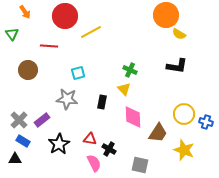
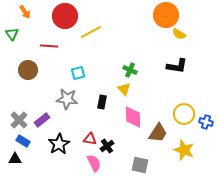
black cross: moved 2 px left, 3 px up; rotated 24 degrees clockwise
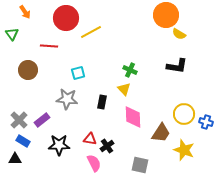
red circle: moved 1 px right, 2 px down
brown trapezoid: moved 3 px right
black star: moved 1 px down; rotated 30 degrees clockwise
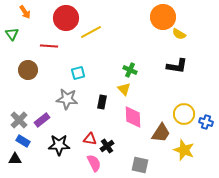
orange circle: moved 3 px left, 2 px down
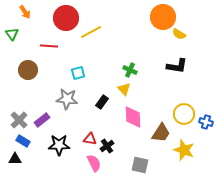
black rectangle: rotated 24 degrees clockwise
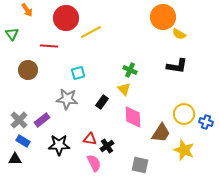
orange arrow: moved 2 px right, 2 px up
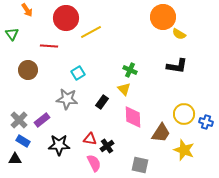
cyan square: rotated 16 degrees counterclockwise
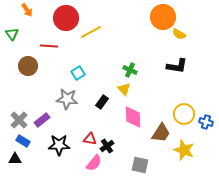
brown circle: moved 4 px up
pink semicircle: rotated 66 degrees clockwise
